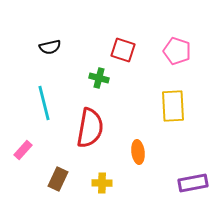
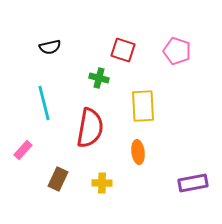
yellow rectangle: moved 30 px left
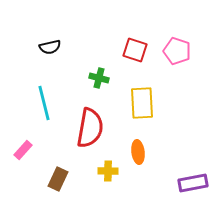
red square: moved 12 px right
yellow rectangle: moved 1 px left, 3 px up
yellow cross: moved 6 px right, 12 px up
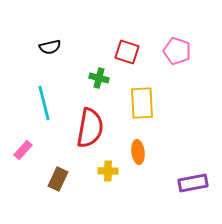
red square: moved 8 px left, 2 px down
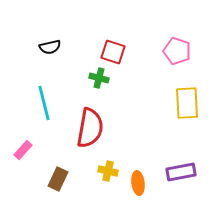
red square: moved 14 px left
yellow rectangle: moved 45 px right
orange ellipse: moved 31 px down
yellow cross: rotated 12 degrees clockwise
purple rectangle: moved 12 px left, 11 px up
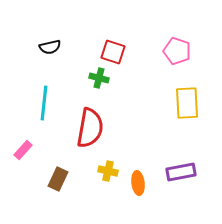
cyan line: rotated 20 degrees clockwise
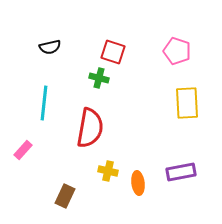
brown rectangle: moved 7 px right, 17 px down
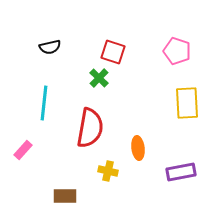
green cross: rotated 30 degrees clockwise
orange ellipse: moved 35 px up
brown rectangle: rotated 65 degrees clockwise
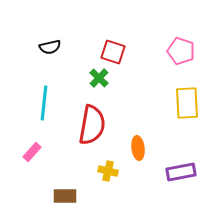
pink pentagon: moved 4 px right
red semicircle: moved 2 px right, 3 px up
pink rectangle: moved 9 px right, 2 px down
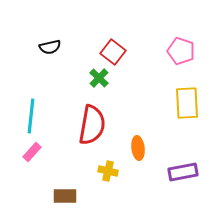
red square: rotated 20 degrees clockwise
cyan line: moved 13 px left, 13 px down
purple rectangle: moved 2 px right
